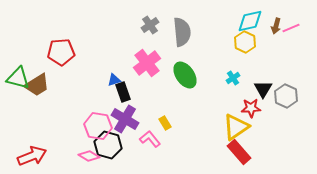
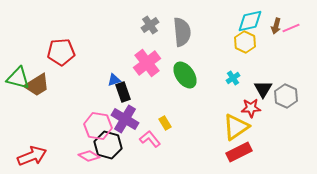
red rectangle: rotated 75 degrees counterclockwise
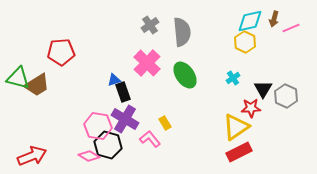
brown arrow: moved 2 px left, 7 px up
pink cross: rotated 8 degrees counterclockwise
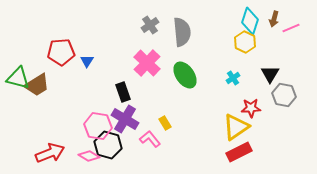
cyan diamond: rotated 60 degrees counterclockwise
blue triangle: moved 27 px left, 19 px up; rotated 40 degrees counterclockwise
black triangle: moved 7 px right, 15 px up
gray hexagon: moved 2 px left, 1 px up; rotated 15 degrees counterclockwise
red arrow: moved 18 px right, 3 px up
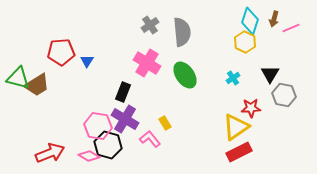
pink cross: rotated 12 degrees counterclockwise
black rectangle: rotated 42 degrees clockwise
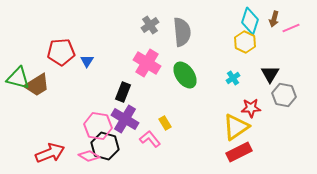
black hexagon: moved 3 px left, 1 px down
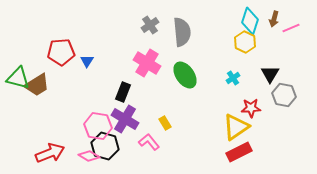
pink L-shape: moved 1 px left, 3 px down
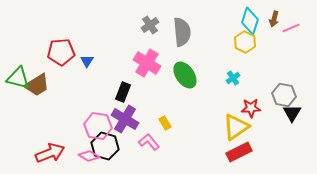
black triangle: moved 22 px right, 39 px down
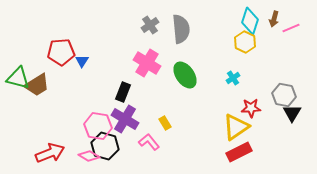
gray semicircle: moved 1 px left, 3 px up
blue triangle: moved 5 px left
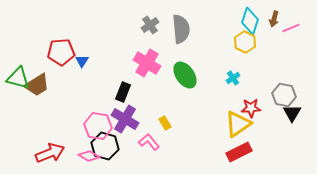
yellow triangle: moved 2 px right, 3 px up
